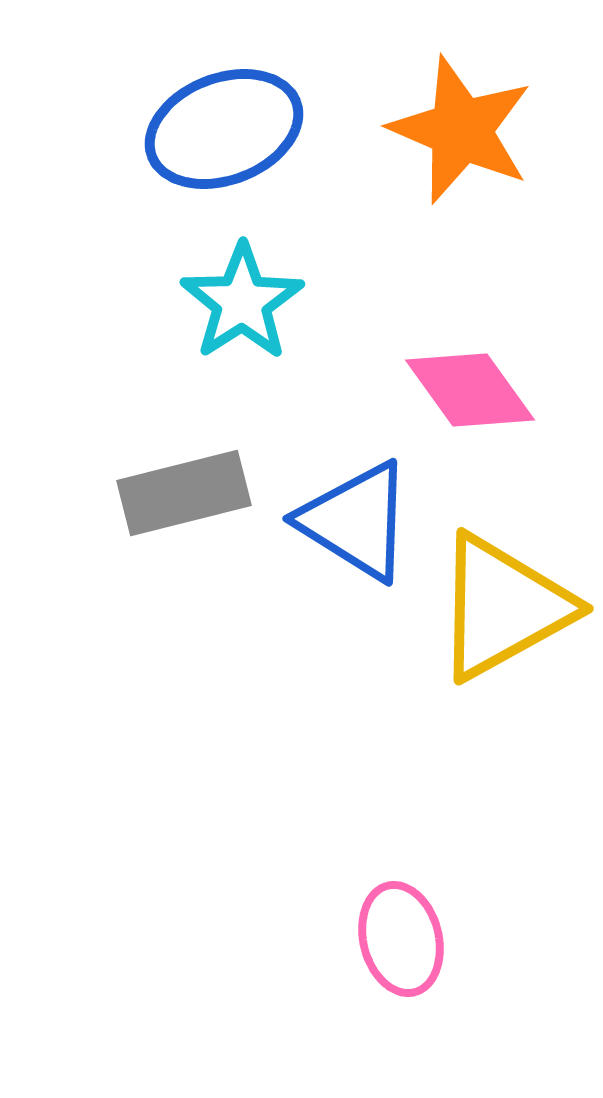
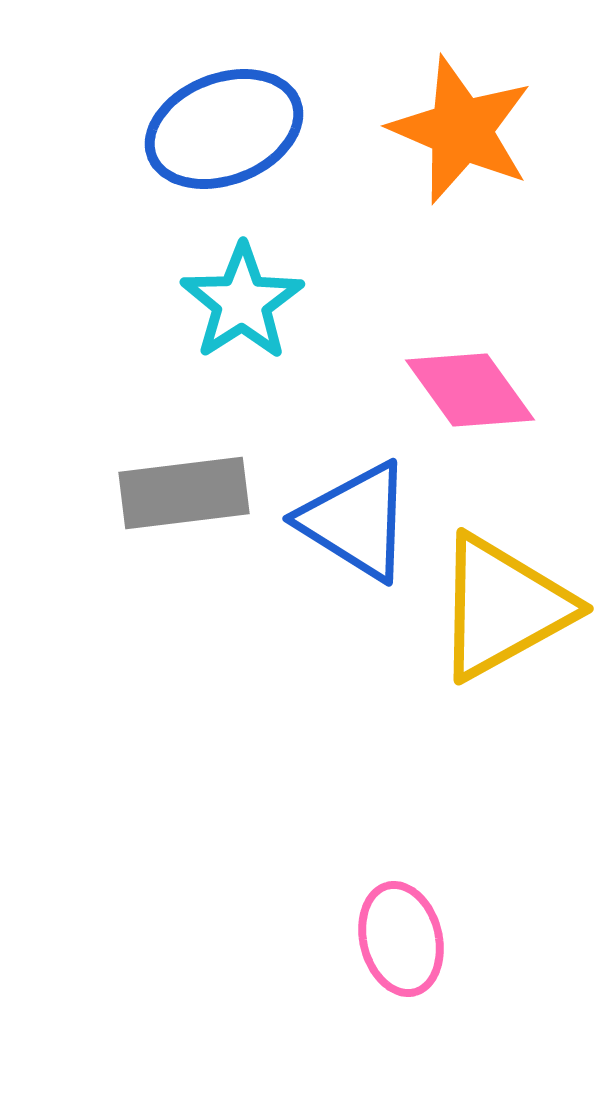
gray rectangle: rotated 7 degrees clockwise
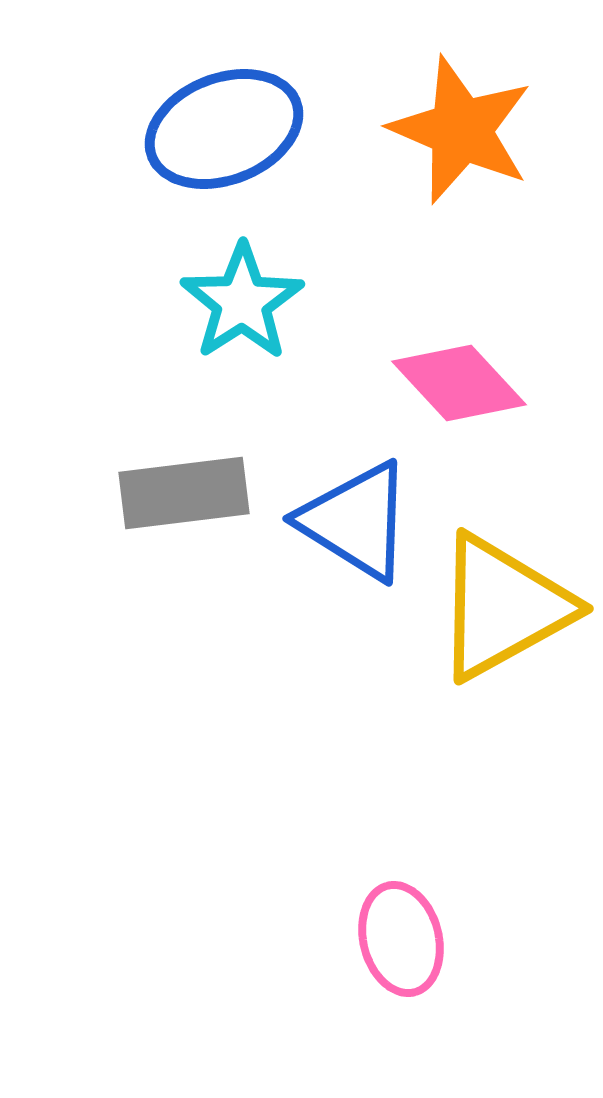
pink diamond: moved 11 px left, 7 px up; rotated 7 degrees counterclockwise
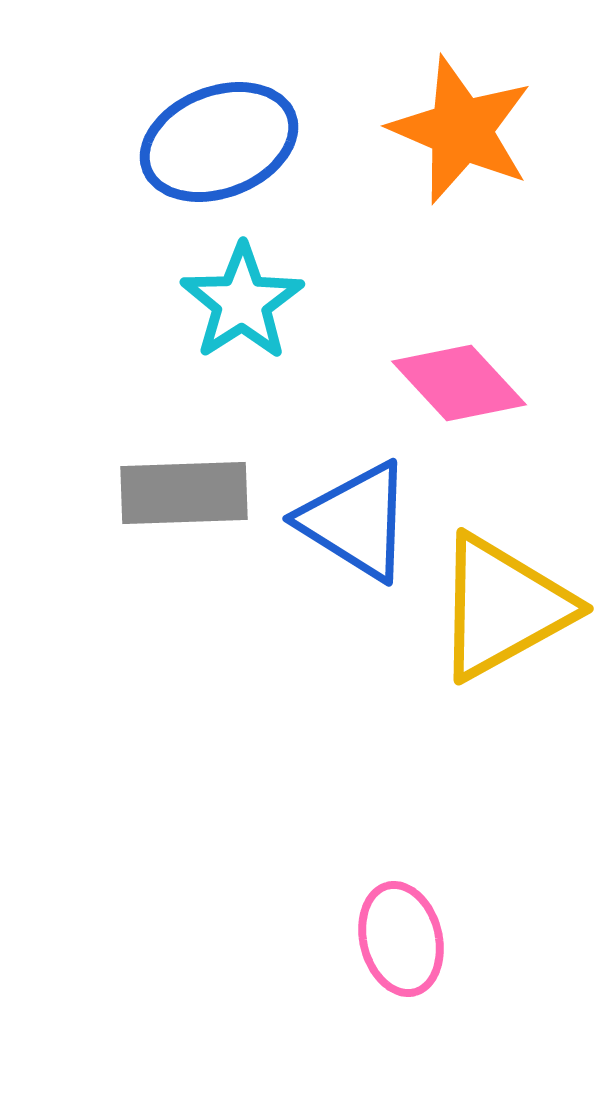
blue ellipse: moved 5 px left, 13 px down
gray rectangle: rotated 5 degrees clockwise
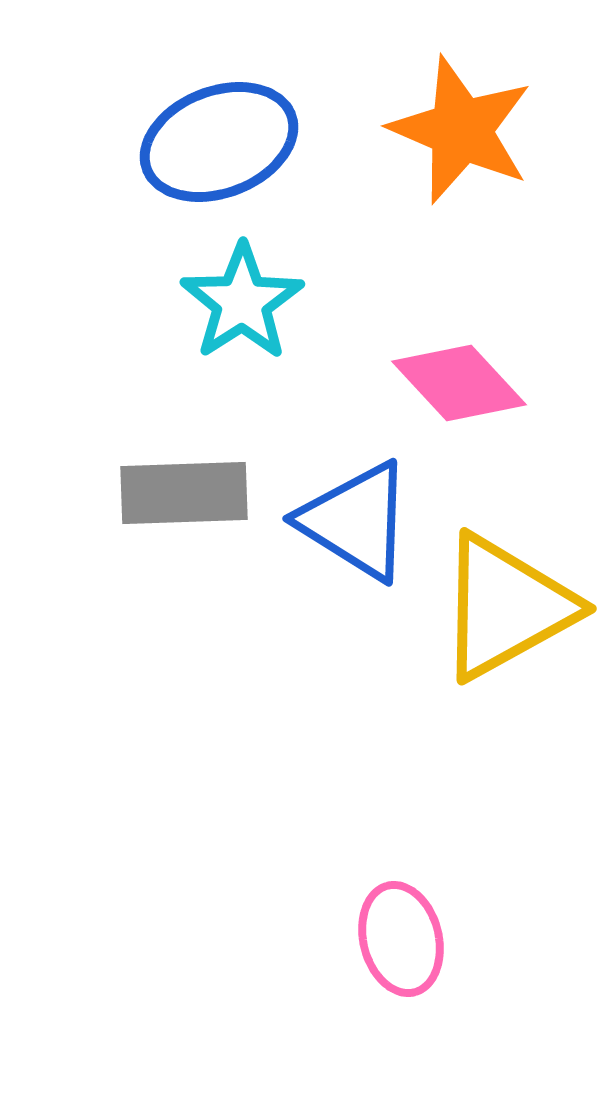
yellow triangle: moved 3 px right
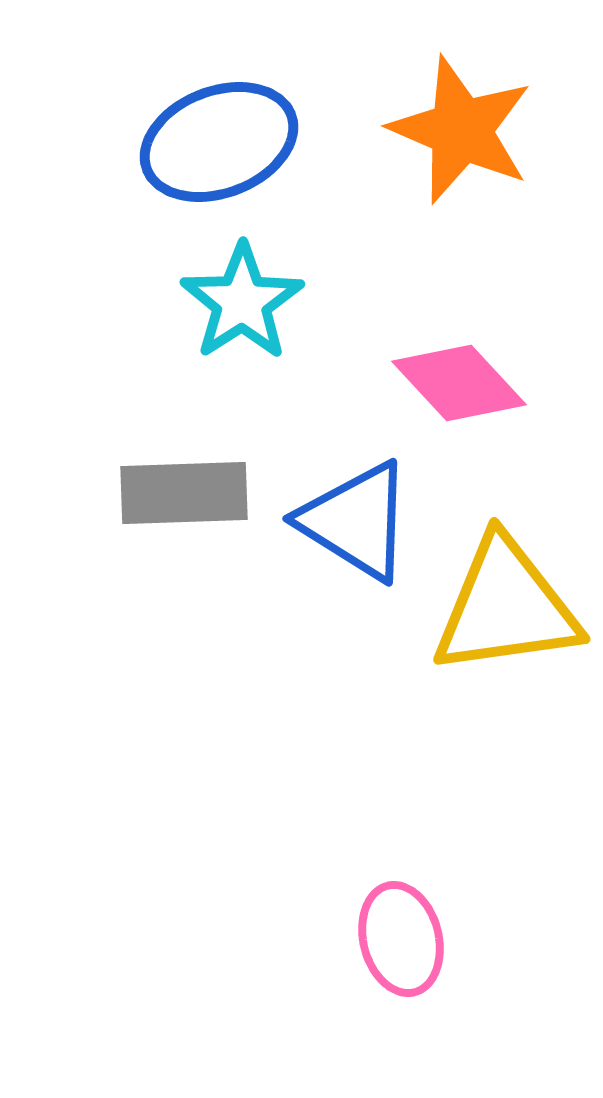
yellow triangle: rotated 21 degrees clockwise
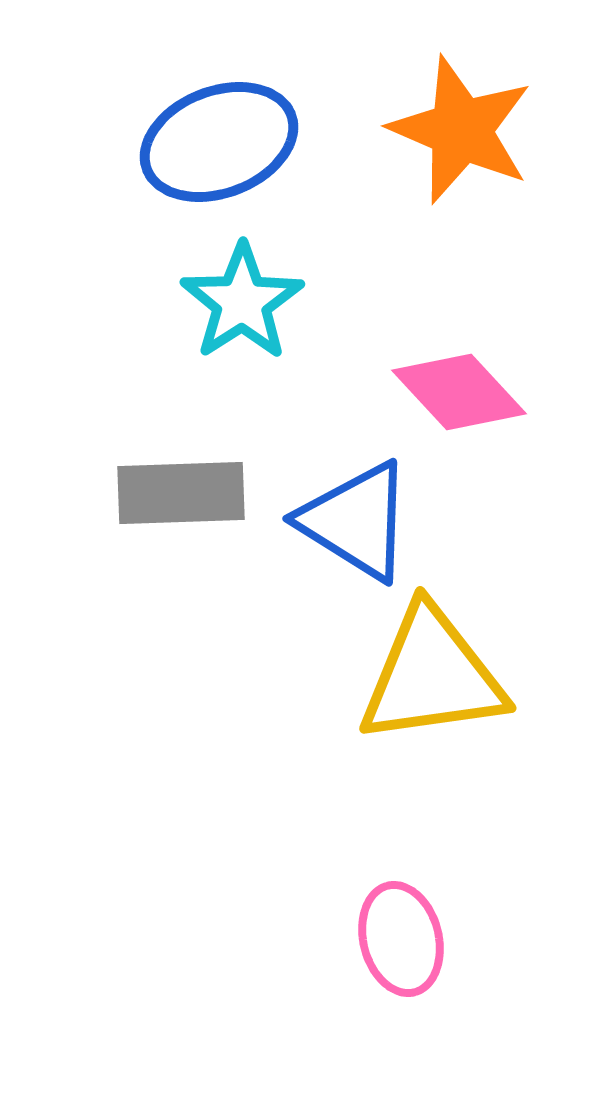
pink diamond: moved 9 px down
gray rectangle: moved 3 px left
yellow triangle: moved 74 px left, 69 px down
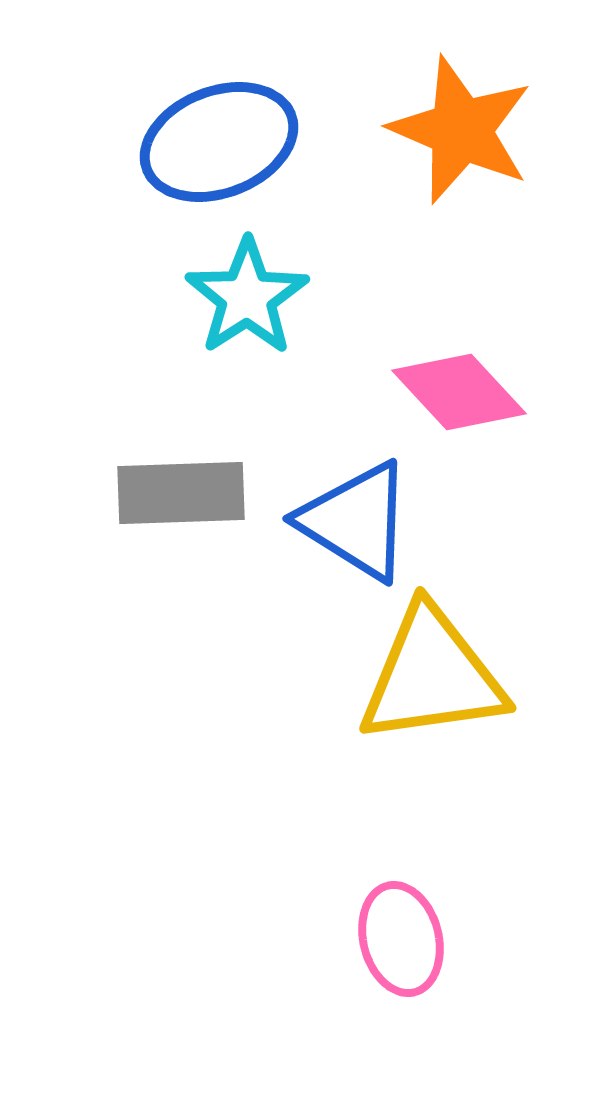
cyan star: moved 5 px right, 5 px up
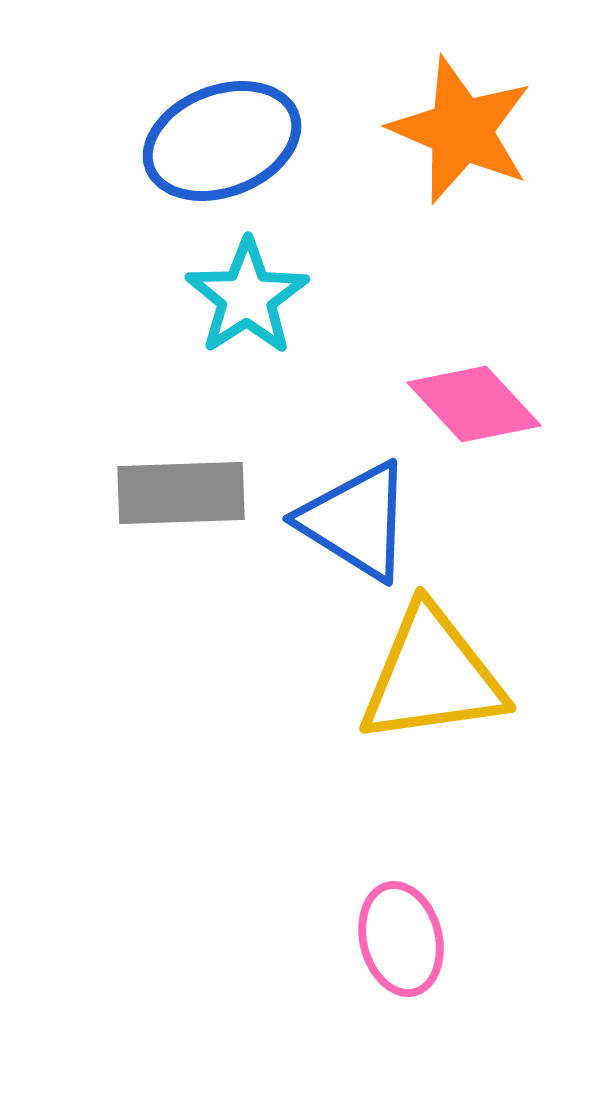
blue ellipse: moved 3 px right, 1 px up
pink diamond: moved 15 px right, 12 px down
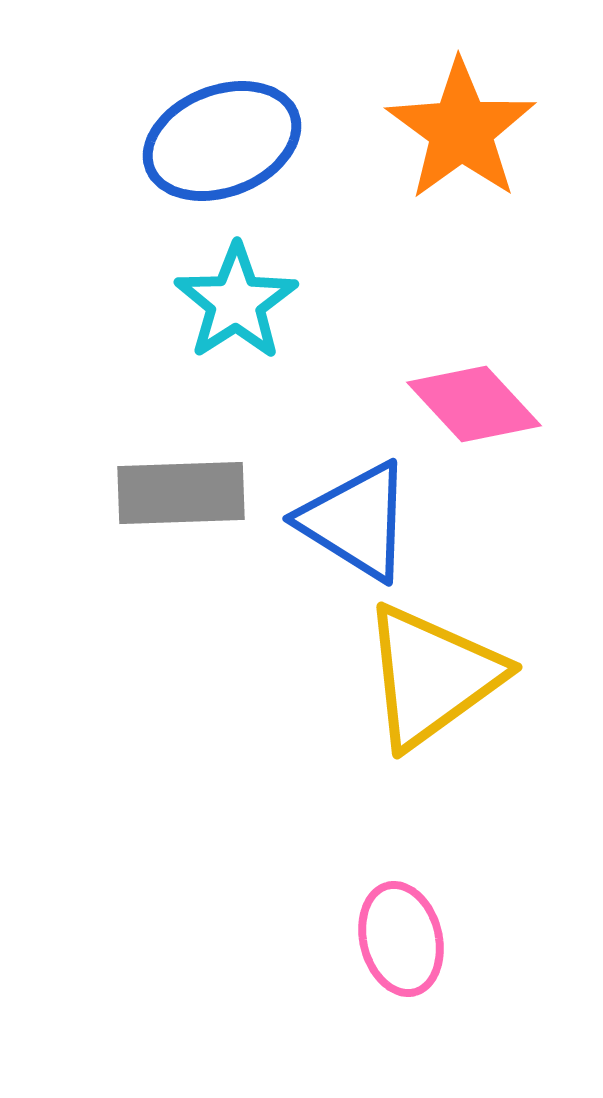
orange star: rotated 13 degrees clockwise
cyan star: moved 11 px left, 5 px down
yellow triangle: rotated 28 degrees counterclockwise
